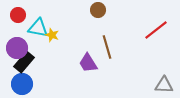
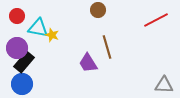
red circle: moved 1 px left, 1 px down
red line: moved 10 px up; rotated 10 degrees clockwise
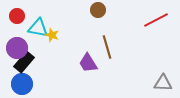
gray triangle: moved 1 px left, 2 px up
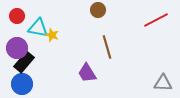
purple trapezoid: moved 1 px left, 10 px down
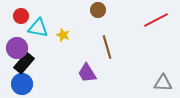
red circle: moved 4 px right
yellow star: moved 11 px right
black rectangle: moved 1 px down
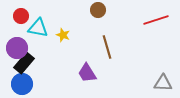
red line: rotated 10 degrees clockwise
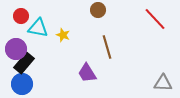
red line: moved 1 px left, 1 px up; rotated 65 degrees clockwise
purple circle: moved 1 px left, 1 px down
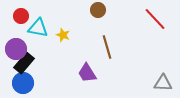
blue circle: moved 1 px right, 1 px up
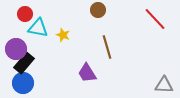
red circle: moved 4 px right, 2 px up
gray triangle: moved 1 px right, 2 px down
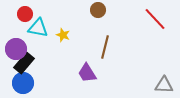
brown line: moved 2 px left; rotated 30 degrees clockwise
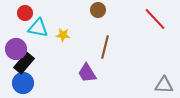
red circle: moved 1 px up
yellow star: rotated 16 degrees counterclockwise
